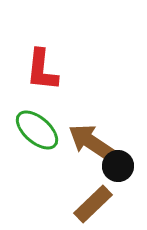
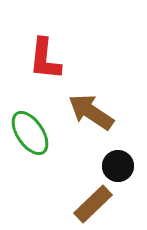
red L-shape: moved 3 px right, 11 px up
green ellipse: moved 7 px left, 3 px down; rotated 15 degrees clockwise
brown arrow: moved 30 px up
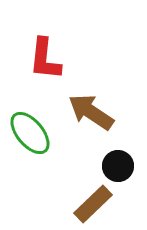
green ellipse: rotated 6 degrees counterclockwise
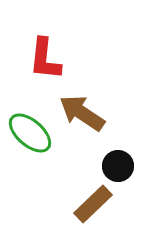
brown arrow: moved 9 px left, 1 px down
green ellipse: rotated 9 degrees counterclockwise
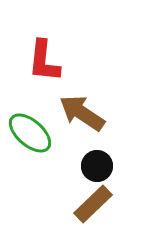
red L-shape: moved 1 px left, 2 px down
black circle: moved 21 px left
